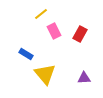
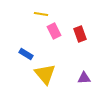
yellow line: rotated 48 degrees clockwise
red rectangle: rotated 49 degrees counterclockwise
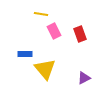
blue rectangle: moved 1 px left; rotated 32 degrees counterclockwise
yellow triangle: moved 5 px up
purple triangle: rotated 24 degrees counterclockwise
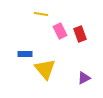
pink rectangle: moved 6 px right
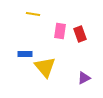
yellow line: moved 8 px left
pink rectangle: rotated 35 degrees clockwise
yellow triangle: moved 2 px up
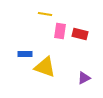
yellow line: moved 12 px right
red rectangle: rotated 56 degrees counterclockwise
yellow triangle: rotated 30 degrees counterclockwise
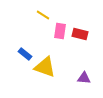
yellow line: moved 2 px left, 1 px down; rotated 24 degrees clockwise
blue rectangle: rotated 40 degrees clockwise
purple triangle: rotated 32 degrees clockwise
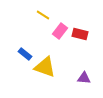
pink rectangle: rotated 28 degrees clockwise
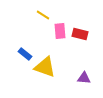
pink rectangle: rotated 42 degrees counterclockwise
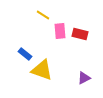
yellow triangle: moved 3 px left, 3 px down
purple triangle: rotated 32 degrees counterclockwise
